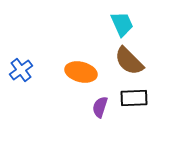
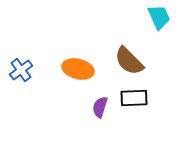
cyan trapezoid: moved 37 px right, 7 px up
orange ellipse: moved 3 px left, 3 px up
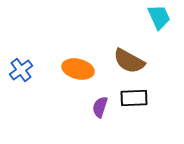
brown semicircle: rotated 16 degrees counterclockwise
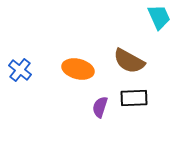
blue cross: moved 1 px left; rotated 15 degrees counterclockwise
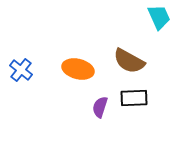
blue cross: moved 1 px right
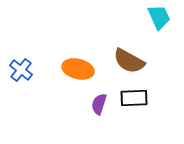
purple semicircle: moved 1 px left, 3 px up
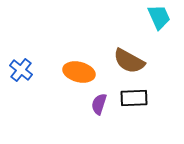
orange ellipse: moved 1 px right, 3 px down
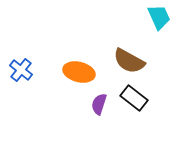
black rectangle: rotated 40 degrees clockwise
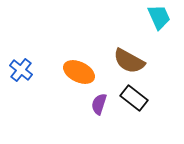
orange ellipse: rotated 12 degrees clockwise
